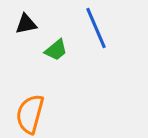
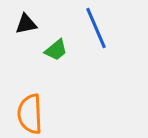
orange semicircle: rotated 18 degrees counterclockwise
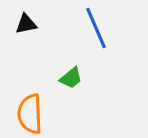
green trapezoid: moved 15 px right, 28 px down
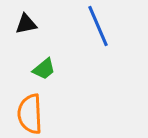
blue line: moved 2 px right, 2 px up
green trapezoid: moved 27 px left, 9 px up
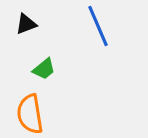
black triangle: rotated 10 degrees counterclockwise
orange semicircle: rotated 6 degrees counterclockwise
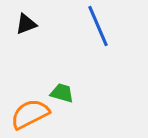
green trapezoid: moved 18 px right, 24 px down; rotated 125 degrees counterclockwise
orange semicircle: rotated 72 degrees clockwise
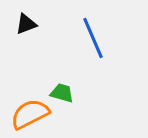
blue line: moved 5 px left, 12 px down
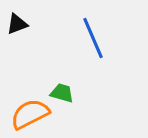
black triangle: moved 9 px left
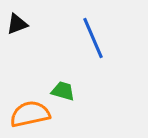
green trapezoid: moved 1 px right, 2 px up
orange semicircle: rotated 15 degrees clockwise
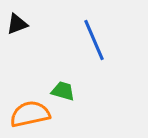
blue line: moved 1 px right, 2 px down
